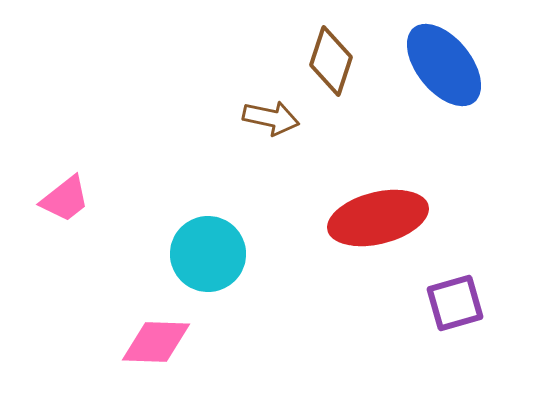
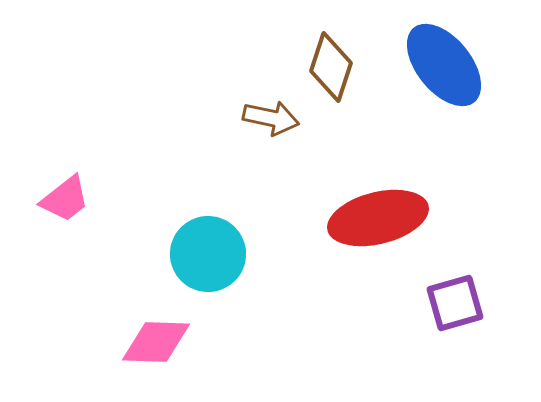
brown diamond: moved 6 px down
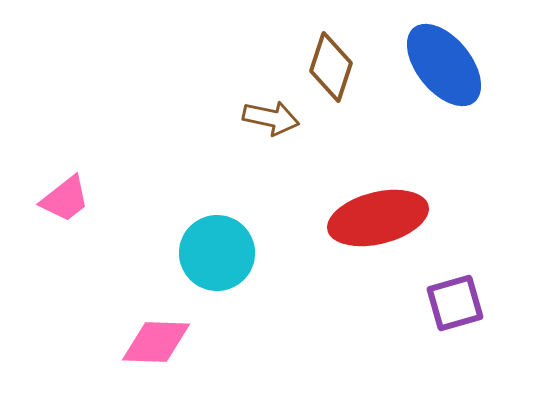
cyan circle: moved 9 px right, 1 px up
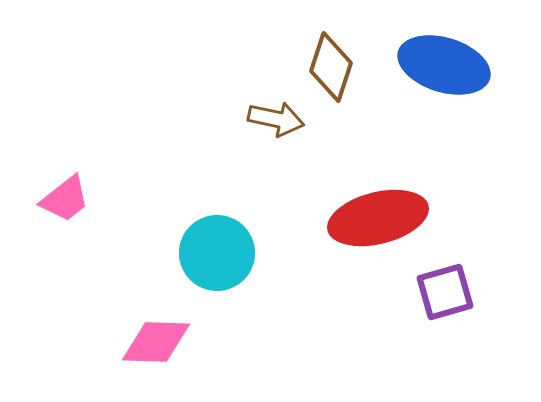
blue ellipse: rotated 34 degrees counterclockwise
brown arrow: moved 5 px right, 1 px down
purple square: moved 10 px left, 11 px up
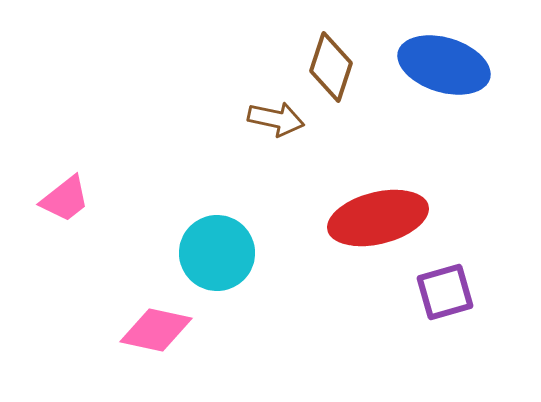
pink diamond: moved 12 px up; rotated 10 degrees clockwise
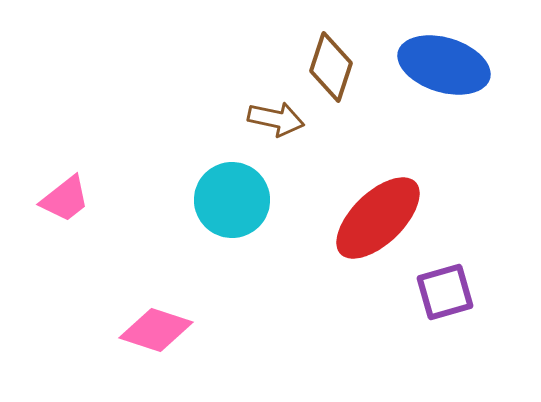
red ellipse: rotated 30 degrees counterclockwise
cyan circle: moved 15 px right, 53 px up
pink diamond: rotated 6 degrees clockwise
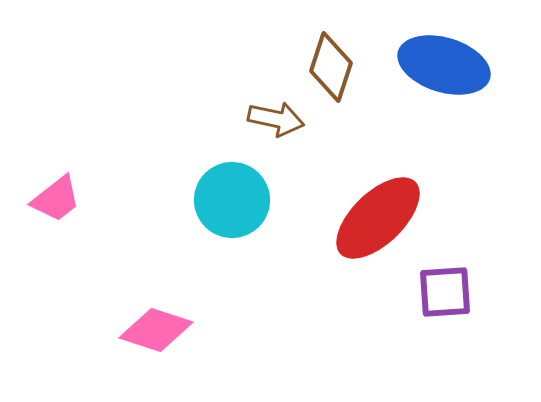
pink trapezoid: moved 9 px left
purple square: rotated 12 degrees clockwise
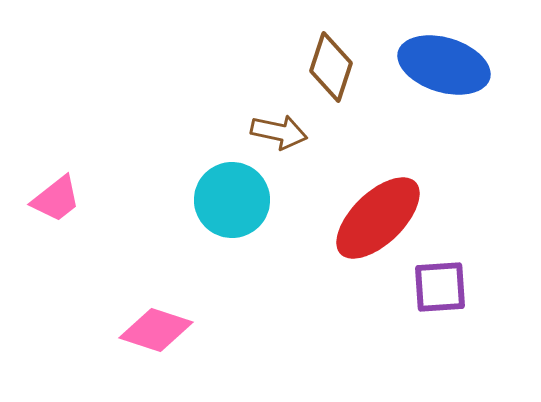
brown arrow: moved 3 px right, 13 px down
purple square: moved 5 px left, 5 px up
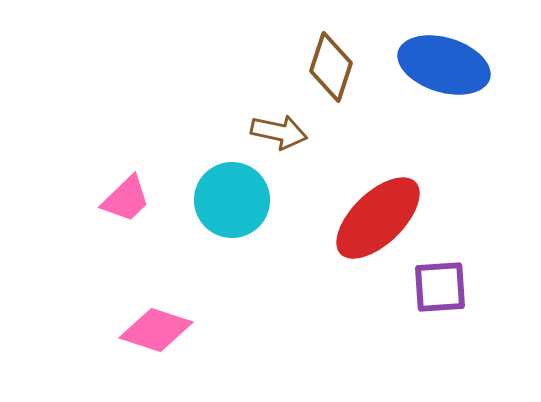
pink trapezoid: moved 70 px right; rotated 6 degrees counterclockwise
